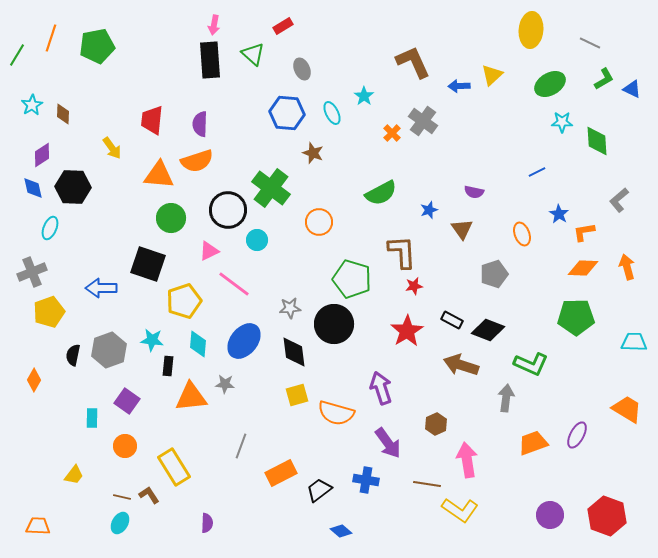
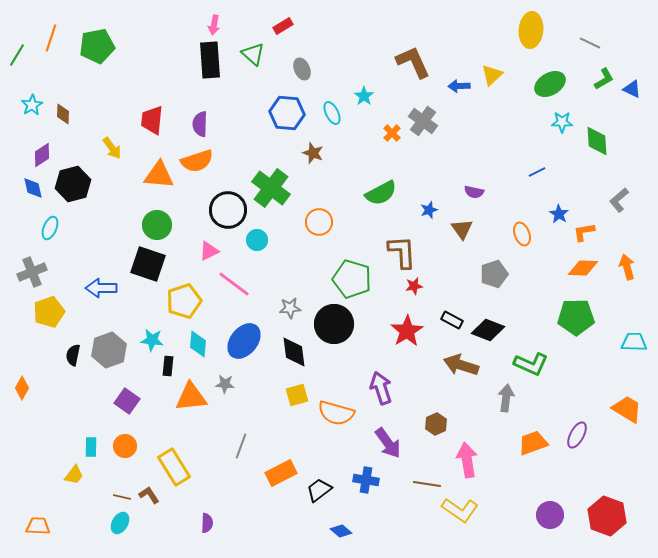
black hexagon at (73, 187): moved 3 px up; rotated 16 degrees counterclockwise
green circle at (171, 218): moved 14 px left, 7 px down
orange diamond at (34, 380): moved 12 px left, 8 px down
cyan rectangle at (92, 418): moved 1 px left, 29 px down
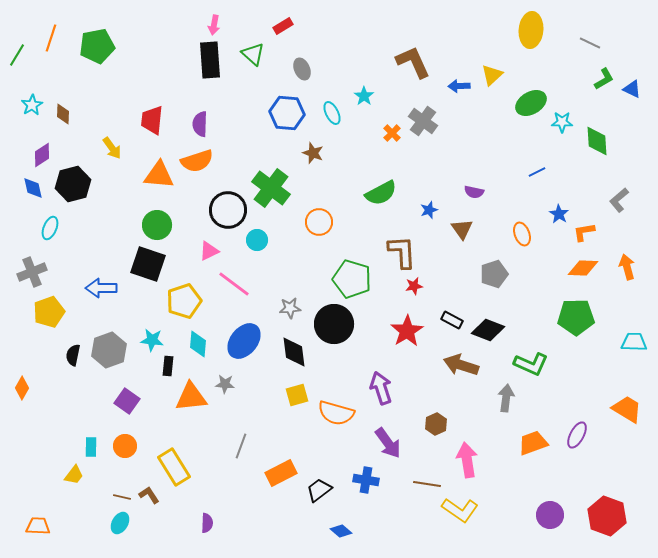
green ellipse at (550, 84): moved 19 px left, 19 px down
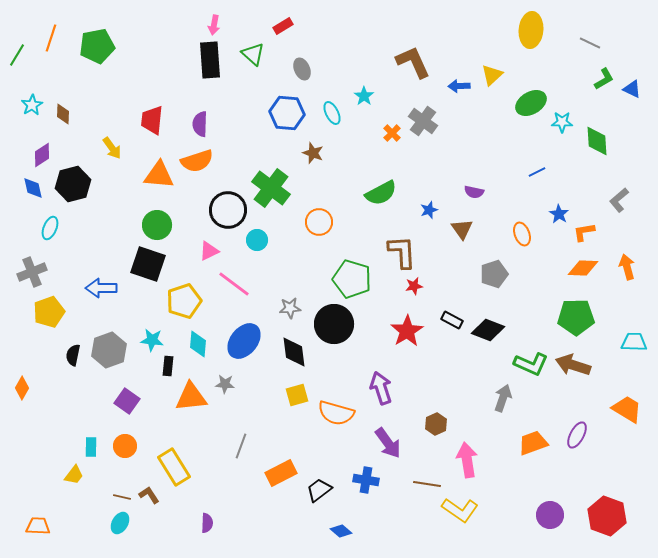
brown arrow at (461, 365): moved 112 px right
gray arrow at (506, 398): moved 3 px left; rotated 12 degrees clockwise
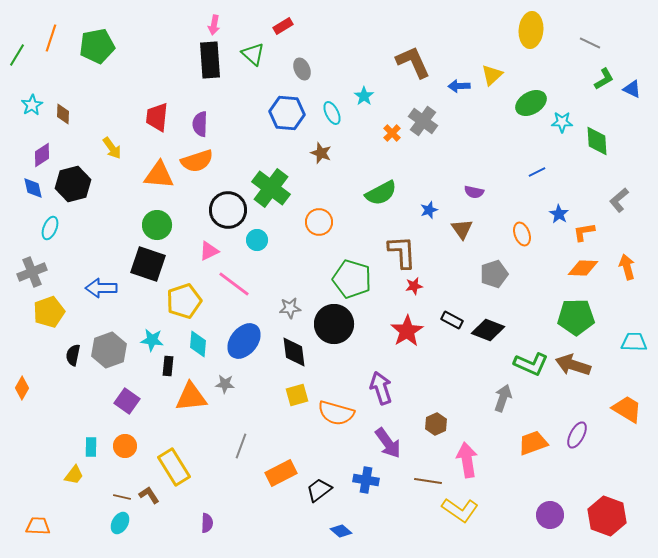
red trapezoid at (152, 120): moved 5 px right, 3 px up
brown star at (313, 153): moved 8 px right
brown line at (427, 484): moved 1 px right, 3 px up
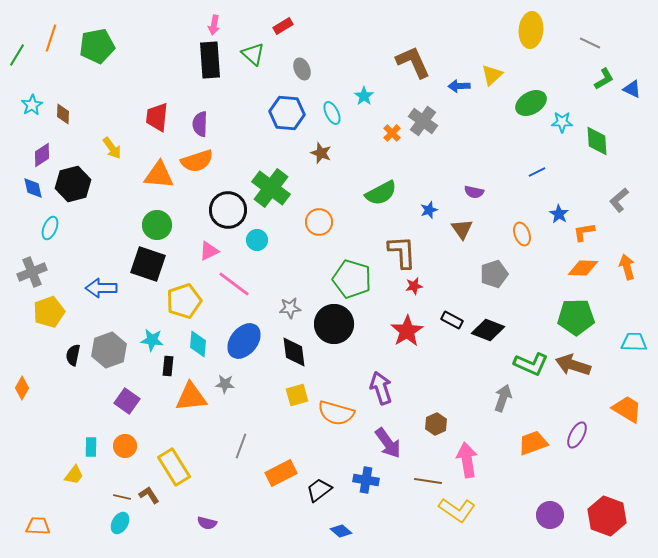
yellow L-shape at (460, 510): moved 3 px left
purple semicircle at (207, 523): rotated 102 degrees clockwise
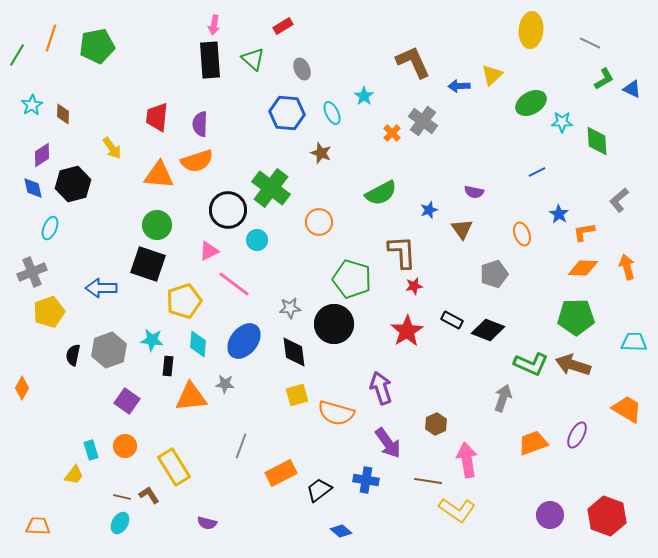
green triangle at (253, 54): moved 5 px down
cyan rectangle at (91, 447): moved 3 px down; rotated 18 degrees counterclockwise
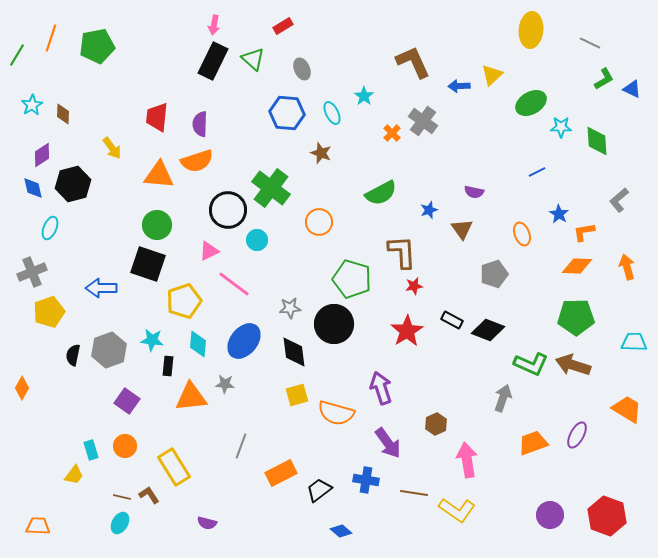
black rectangle at (210, 60): moved 3 px right, 1 px down; rotated 30 degrees clockwise
cyan star at (562, 122): moved 1 px left, 5 px down
orange diamond at (583, 268): moved 6 px left, 2 px up
brown line at (428, 481): moved 14 px left, 12 px down
